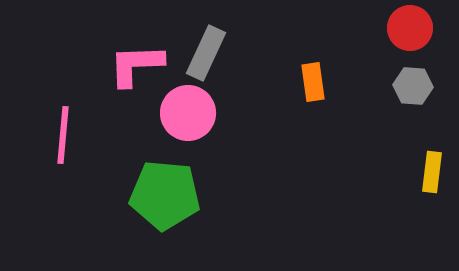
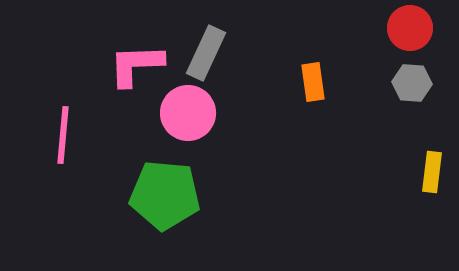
gray hexagon: moved 1 px left, 3 px up
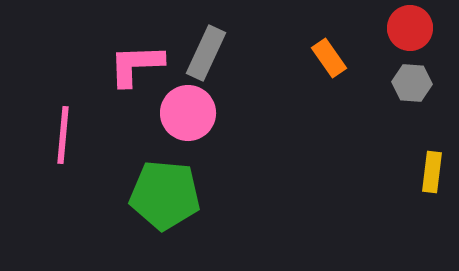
orange rectangle: moved 16 px right, 24 px up; rotated 27 degrees counterclockwise
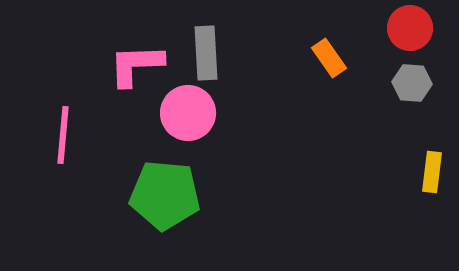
gray rectangle: rotated 28 degrees counterclockwise
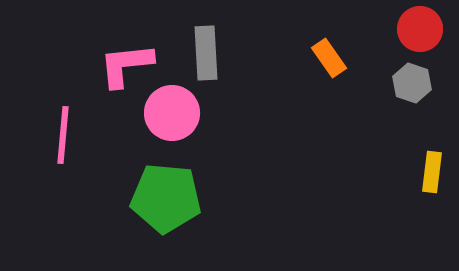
red circle: moved 10 px right, 1 px down
pink L-shape: moved 10 px left; rotated 4 degrees counterclockwise
gray hexagon: rotated 15 degrees clockwise
pink circle: moved 16 px left
green pentagon: moved 1 px right, 3 px down
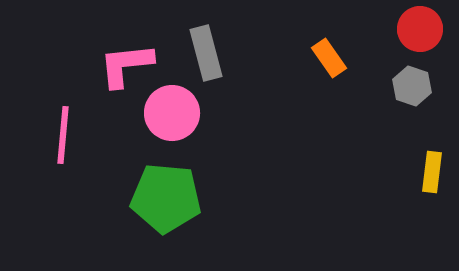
gray rectangle: rotated 12 degrees counterclockwise
gray hexagon: moved 3 px down
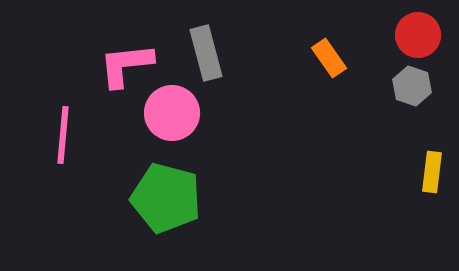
red circle: moved 2 px left, 6 px down
green pentagon: rotated 10 degrees clockwise
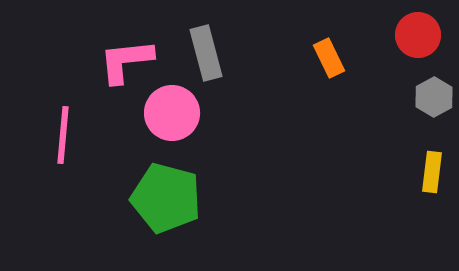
orange rectangle: rotated 9 degrees clockwise
pink L-shape: moved 4 px up
gray hexagon: moved 22 px right, 11 px down; rotated 12 degrees clockwise
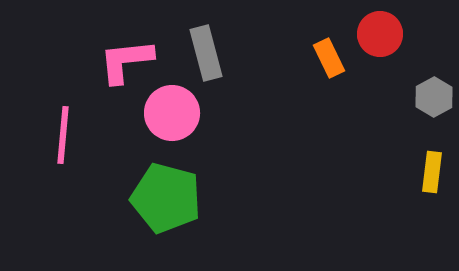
red circle: moved 38 px left, 1 px up
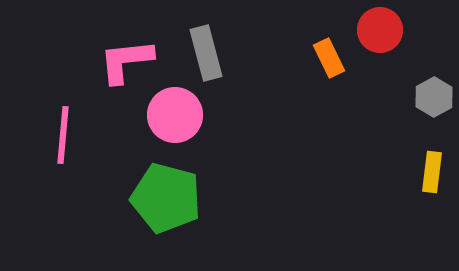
red circle: moved 4 px up
pink circle: moved 3 px right, 2 px down
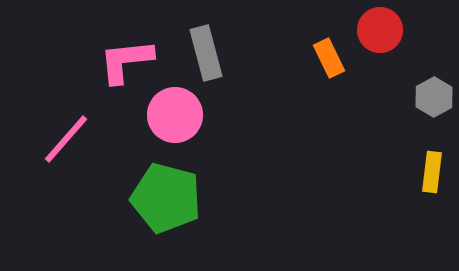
pink line: moved 3 px right, 4 px down; rotated 36 degrees clockwise
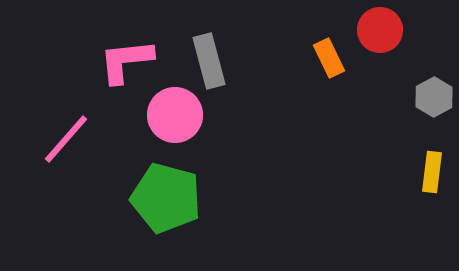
gray rectangle: moved 3 px right, 8 px down
